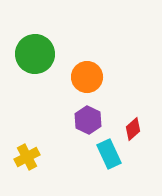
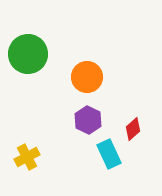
green circle: moved 7 px left
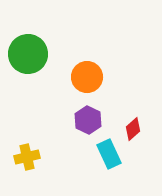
yellow cross: rotated 15 degrees clockwise
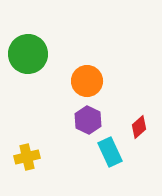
orange circle: moved 4 px down
red diamond: moved 6 px right, 2 px up
cyan rectangle: moved 1 px right, 2 px up
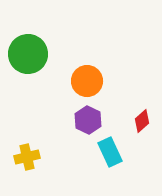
red diamond: moved 3 px right, 6 px up
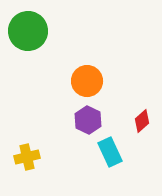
green circle: moved 23 px up
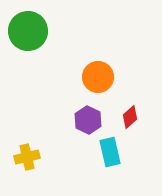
orange circle: moved 11 px right, 4 px up
red diamond: moved 12 px left, 4 px up
cyan rectangle: rotated 12 degrees clockwise
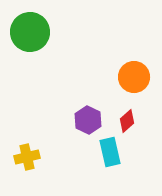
green circle: moved 2 px right, 1 px down
orange circle: moved 36 px right
red diamond: moved 3 px left, 4 px down
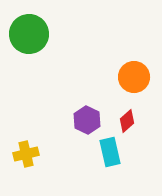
green circle: moved 1 px left, 2 px down
purple hexagon: moved 1 px left
yellow cross: moved 1 px left, 3 px up
